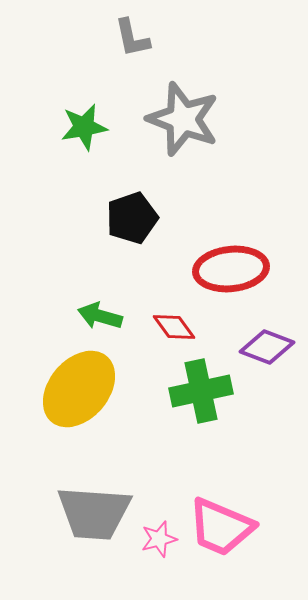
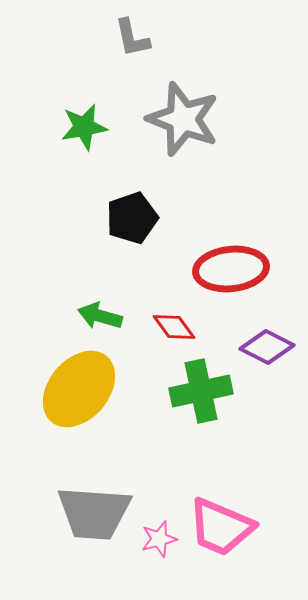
purple diamond: rotated 6 degrees clockwise
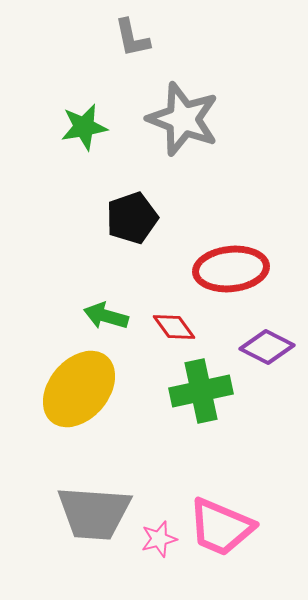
green arrow: moved 6 px right
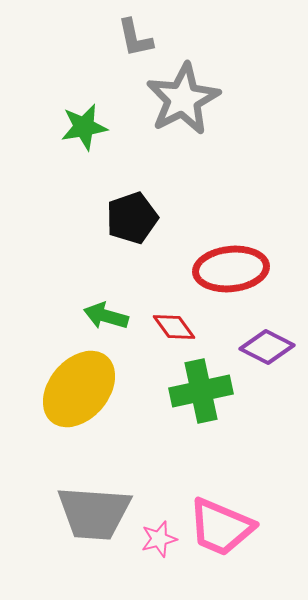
gray L-shape: moved 3 px right
gray star: moved 20 px up; rotated 24 degrees clockwise
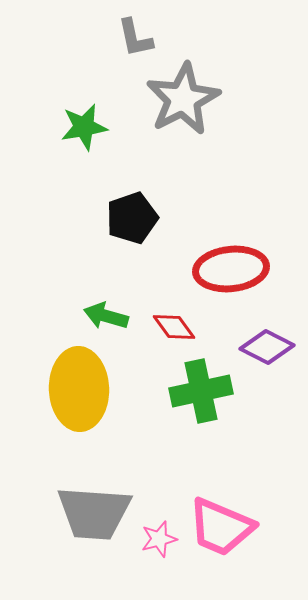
yellow ellipse: rotated 42 degrees counterclockwise
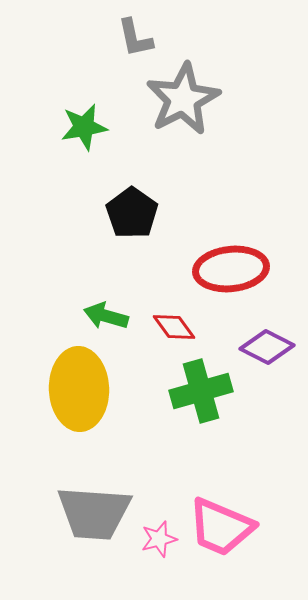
black pentagon: moved 5 px up; rotated 18 degrees counterclockwise
green cross: rotated 4 degrees counterclockwise
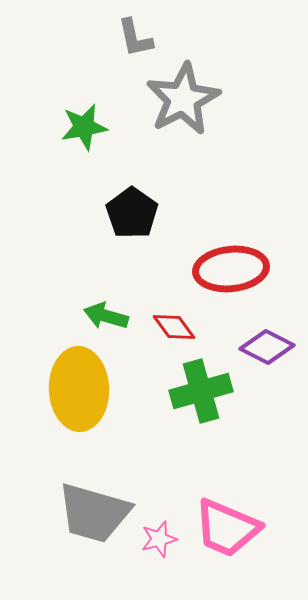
gray trapezoid: rotated 12 degrees clockwise
pink trapezoid: moved 6 px right, 1 px down
